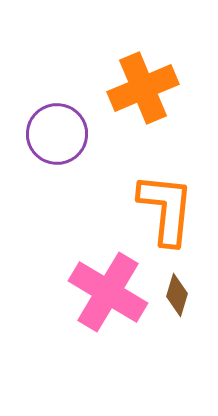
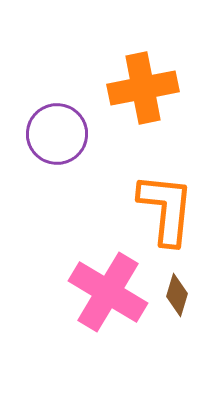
orange cross: rotated 12 degrees clockwise
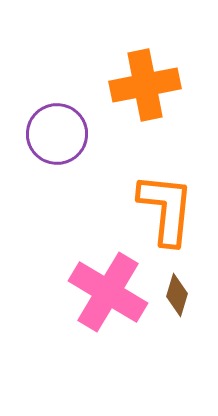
orange cross: moved 2 px right, 3 px up
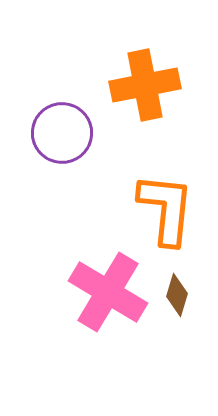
purple circle: moved 5 px right, 1 px up
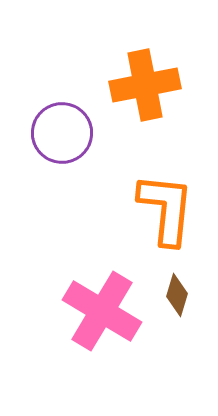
pink cross: moved 6 px left, 19 px down
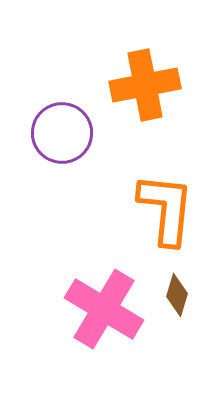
pink cross: moved 2 px right, 2 px up
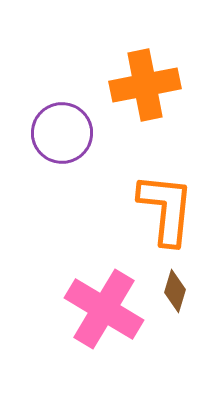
brown diamond: moved 2 px left, 4 px up
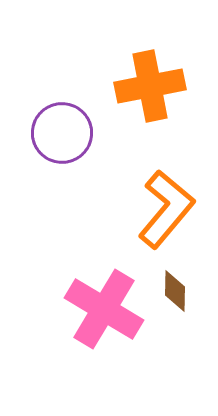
orange cross: moved 5 px right, 1 px down
orange L-shape: rotated 34 degrees clockwise
brown diamond: rotated 15 degrees counterclockwise
